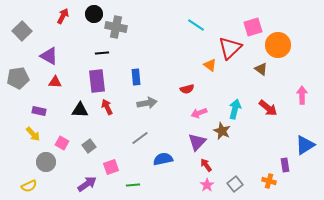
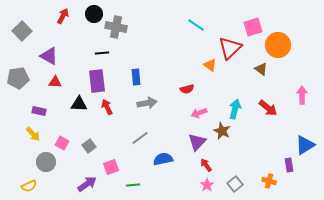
black triangle at (80, 110): moved 1 px left, 6 px up
purple rectangle at (285, 165): moved 4 px right
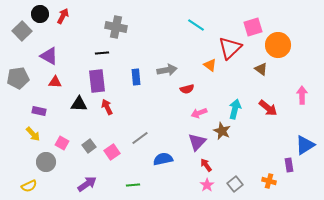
black circle at (94, 14): moved 54 px left
gray arrow at (147, 103): moved 20 px right, 33 px up
pink square at (111, 167): moved 1 px right, 15 px up; rotated 14 degrees counterclockwise
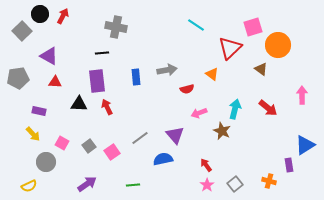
orange triangle at (210, 65): moved 2 px right, 9 px down
purple triangle at (197, 142): moved 22 px left, 7 px up; rotated 24 degrees counterclockwise
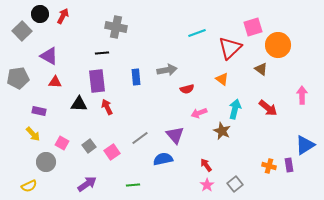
cyan line at (196, 25): moved 1 px right, 8 px down; rotated 54 degrees counterclockwise
orange triangle at (212, 74): moved 10 px right, 5 px down
orange cross at (269, 181): moved 15 px up
